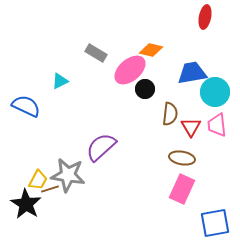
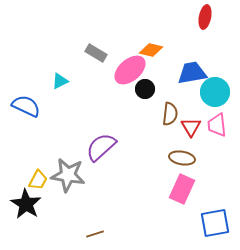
brown line: moved 45 px right, 45 px down
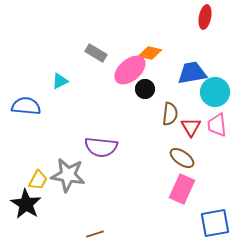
orange diamond: moved 1 px left, 3 px down
blue semicircle: rotated 20 degrees counterclockwise
purple semicircle: rotated 132 degrees counterclockwise
brown ellipse: rotated 25 degrees clockwise
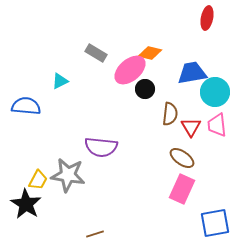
red ellipse: moved 2 px right, 1 px down
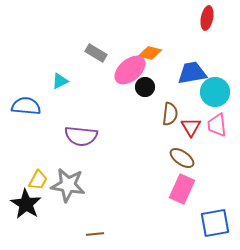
black circle: moved 2 px up
purple semicircle: moved 20 px left, 11 px up
gray star: moved 10 px down
brown line: rotated 12 degrees clockwise
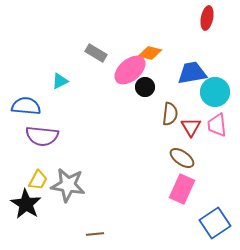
purple semicircle: moved 39 px left
blue square: rotated 24 degrees counterclockwise
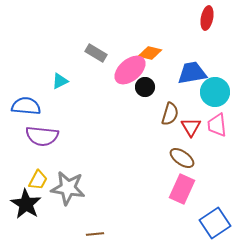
brown semicircle: rotated 10 degrees clockwise
gray star: moved 3 px down
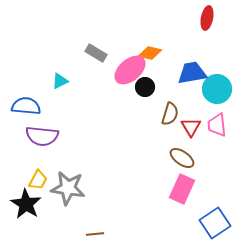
cyan circle: moved 2 px right, 3 px up
